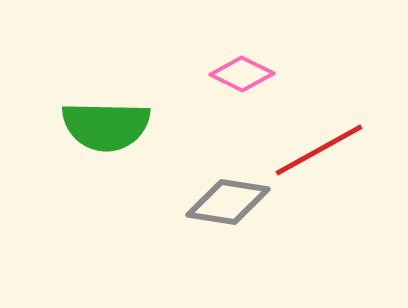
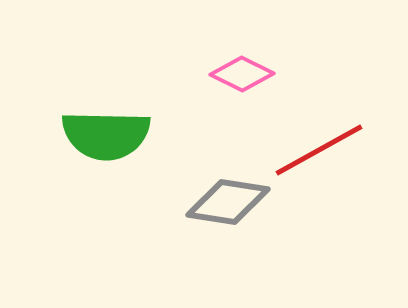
green semicircle: moved 9 px down
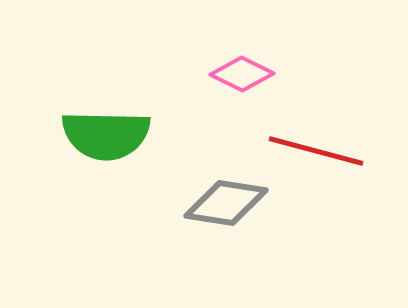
red line: moved 3 px left, 1 px down; rotated 44 degrees clockwise
gray diamond: moved 2 px left, 1 px down
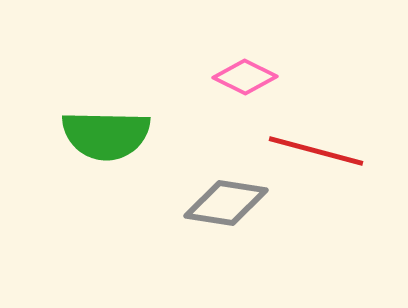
pink diamond: moved 3 px right, 3 px down
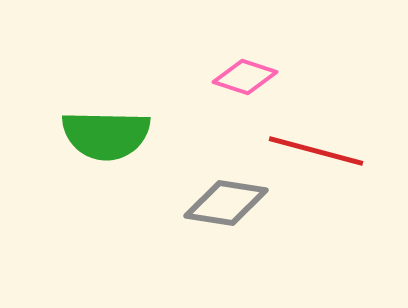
pink diamond: rotated 8 degrees counterclockwise
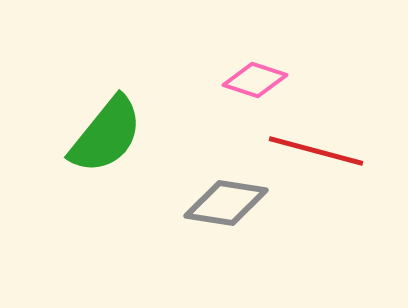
pink diamond: moved 10 px right, 3 px down
green semicircle: rotated 52 degrees counterclockwise
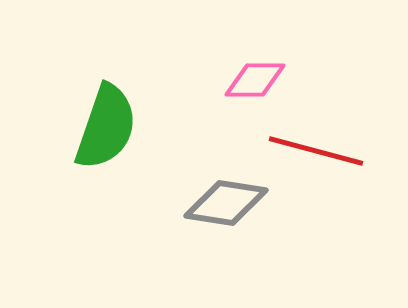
pink diamond: rotated 18 degrees counterclockwise
green semicircle: moved 8 px up; rotated 20 degrees counterclockwise
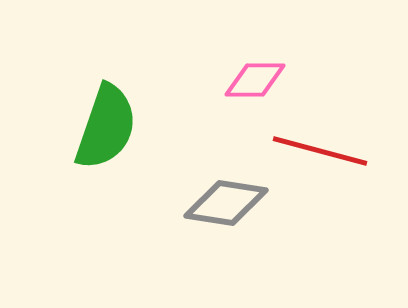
red line: moved 4 px right
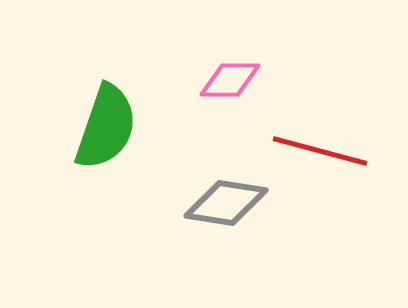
pink diamond: moved 25 px left
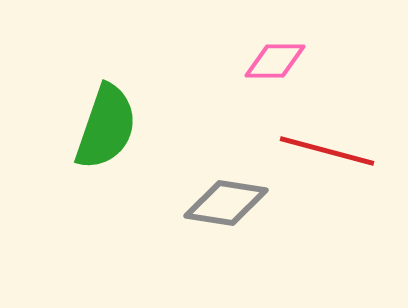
pink diamond: moved 45 px right, 19 px up
red line: moved 7 px right
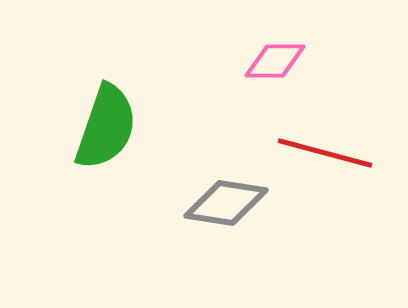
red line: moved 2 px left, 2 px down
